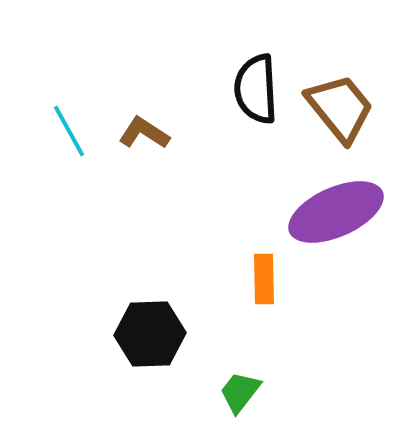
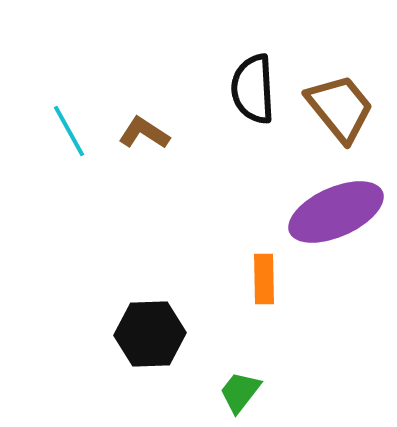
black semicircle: moved 3 px left
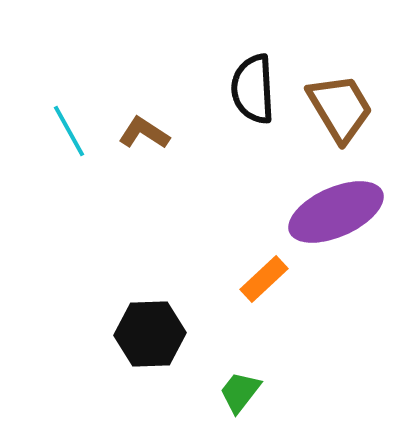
brown trapezoid: rotated 8 degrees clockwise
orange rectangle: rotated 48 degrees clockwise
